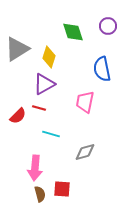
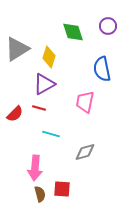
red semicircle: moved 3 px left, 2 px up
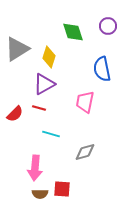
brown semicircle: rotated 105 degrees clockwise
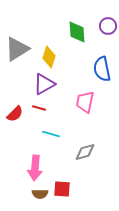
green diamond: moved 4 px right; rotated 15 degrees clockwise
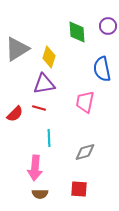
purple triangle: rotated 20 degrees clockwise
cyan line: moved 2 px left, 4 px down; rotated 72 degrees clockwise
red square: moved 17 px right
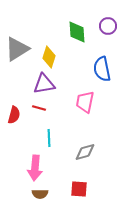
red semicircle: moved 1 px left, 1 px down; rotated 30 degrees counterclockwise
